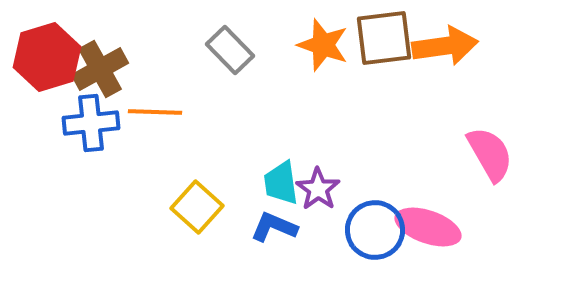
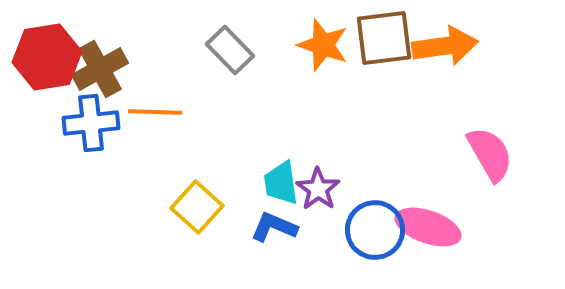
red hexagon: rotated 8 degrees clockwise
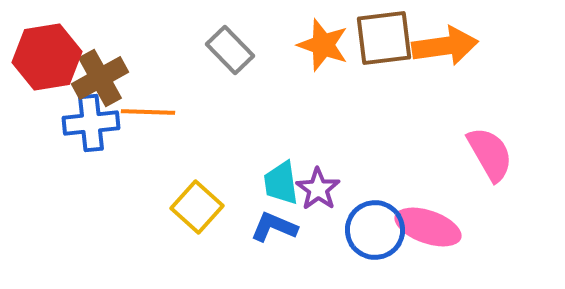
brown cross: moved 9 px down
orange line: moved 7 px left
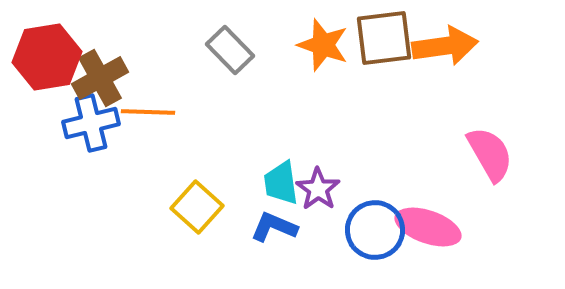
blue cross: rotated 8 degrees counterclockwise
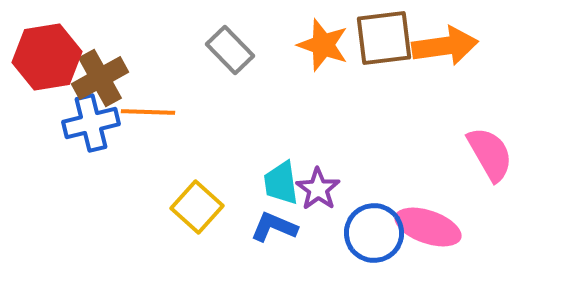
blue circle: moved 1 px left, 3 px down
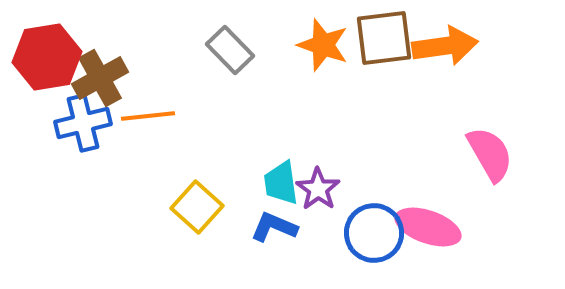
orange line: moved 4 px down; rotated 8 degrees counterclockwise
blue cross: moved 8 px left
